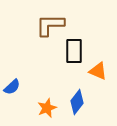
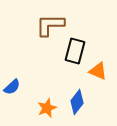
black rectangle: moved 1 px right; rotated 15 degrees clockwise
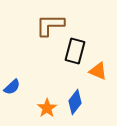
blue diamond: moved 2 px left
orange star: rotated 12 degrees counterclockwise
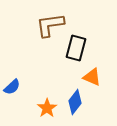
brown L-shape: rotated 8 degrees counterclockwise
black rectangle: moved 1 px right, 3 px up
orange triangle: moved 6 px left, 6 px down
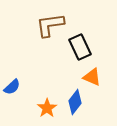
black rectangle: moved 4 px right, 1 px up; rotated 40 degrees counterclockwise
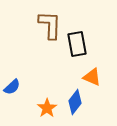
brown L-shape: rotated 100 degrees clockwise
black rectangle: moved 3 px left, 3 px up; rotated 15 degrees clockwise
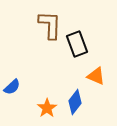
black rectangle: rotated 10 degrees counterclockwise
orange triangle: moved 4 px right, 1 px up
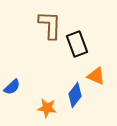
blue diamond: moved 7 px up
orange star: rotated 30 degrees counterclockwise
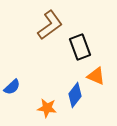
brown L-shape: rotated 52 degrees clockwise
black rectangle: moved 3 px right, 3 px down
